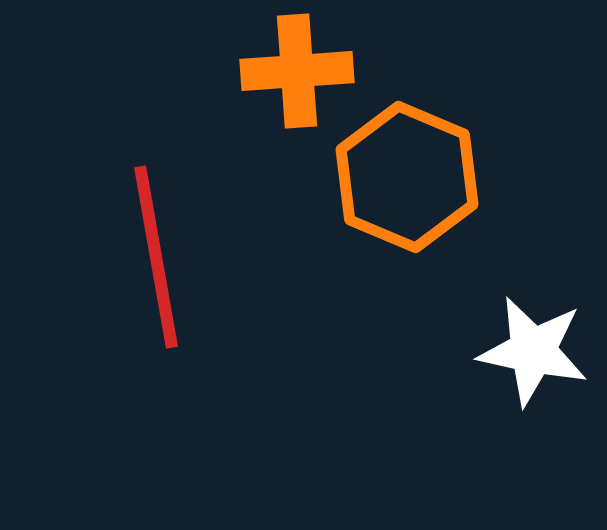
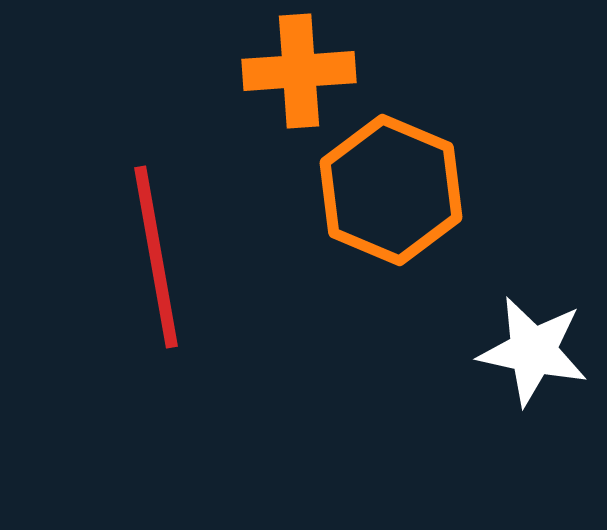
orange cross: moved 2 px right
orange hexagon: moved 16 px left, 13 px down
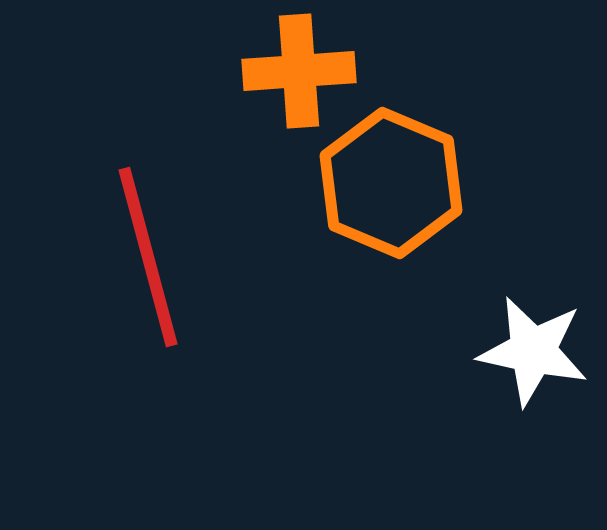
orange hexagon: moved 7 px up
red line: moved 8 px left; rotated 5 degrees counterclockwise
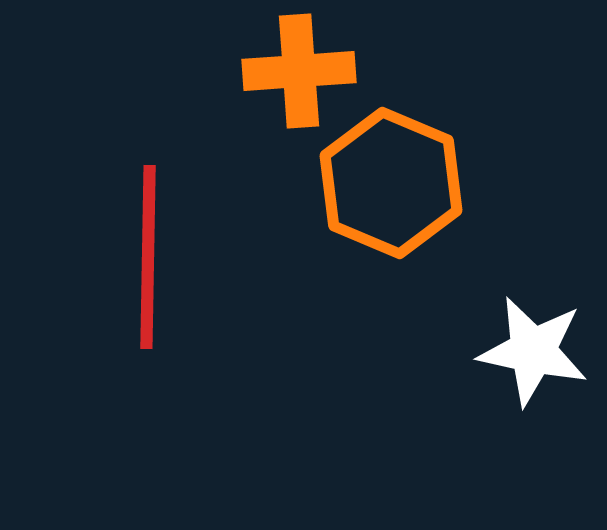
red line: rotated 16 degrees clockwise
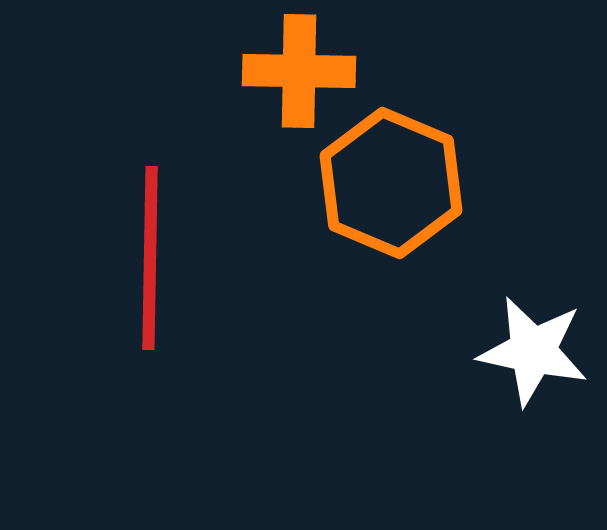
orange cross: rotated 5 degrees clockwise
red line: moved 2 px right, 1 px down
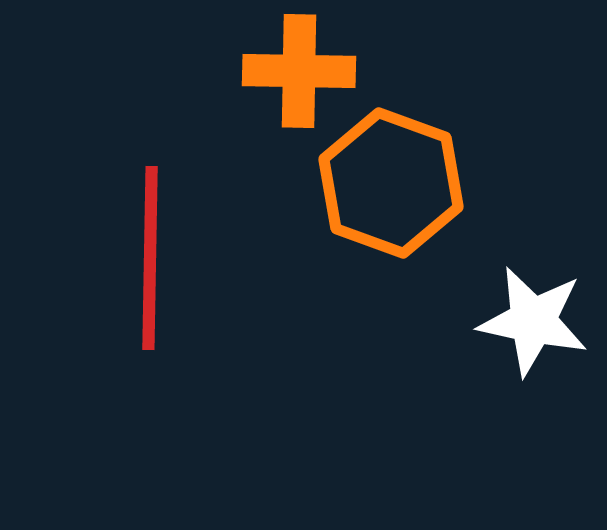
orange hexagon: rotated 3 degrees counterclockwise
white star: moved 30 px up
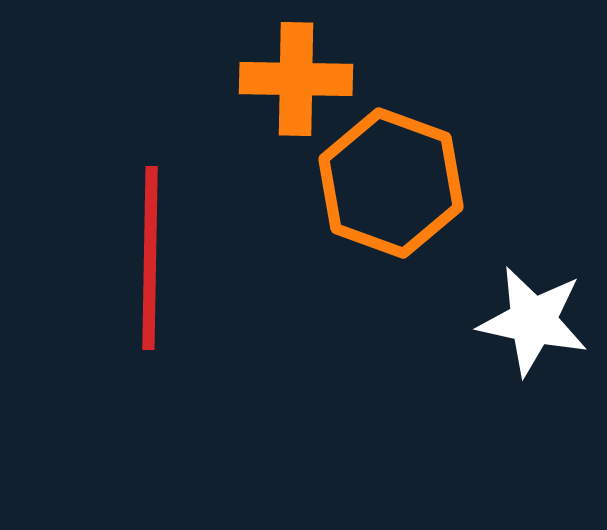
orange cross: moved 3 px left, 8 px down
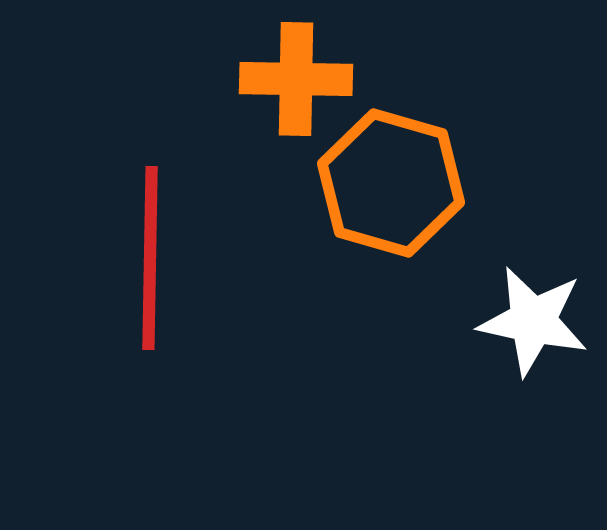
orange hexagon: rotated 4 degrees counterclockwise
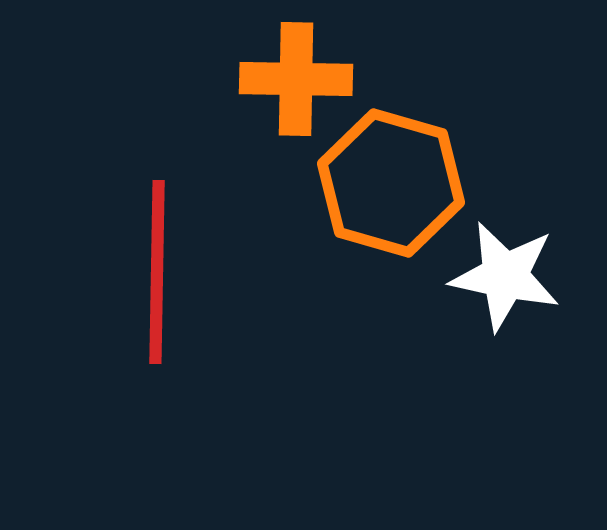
red line: moved 7 px right, 14 px down
white star: moved 28 px left, 45 px up
